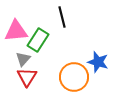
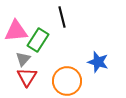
orange circle: moved 7 px left, 4 px down
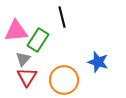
orange circle: moved 3 px left, 1 px up
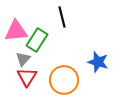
green rectangle: moved 1 px left
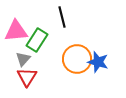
orange circle: moved 13 px right, 21 px up
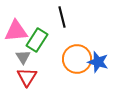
gray triangle: moved 2 px up; rotated 14 degrees counterclockwise
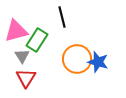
pink triangle: rotated 10 degrees counterclockwise
gray triangle: moved 1 px left, 1 px up
red triangle: moved 1 px left, 1 px down
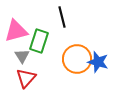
green rectangle: moved 2 px right, 1 px down; rotated 15 degrees counterclockwise
red triangle: rotated 10 degrees clockwise
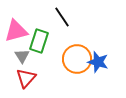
black line: rotated 20 degrees counterclockwise
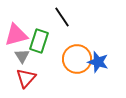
pink triangle: moved 4 px down
